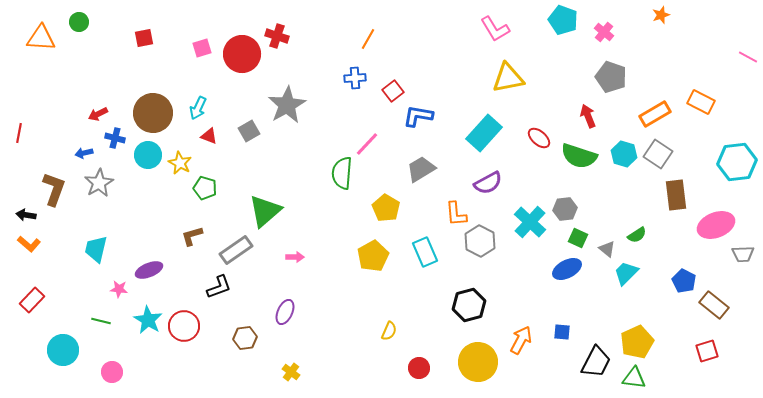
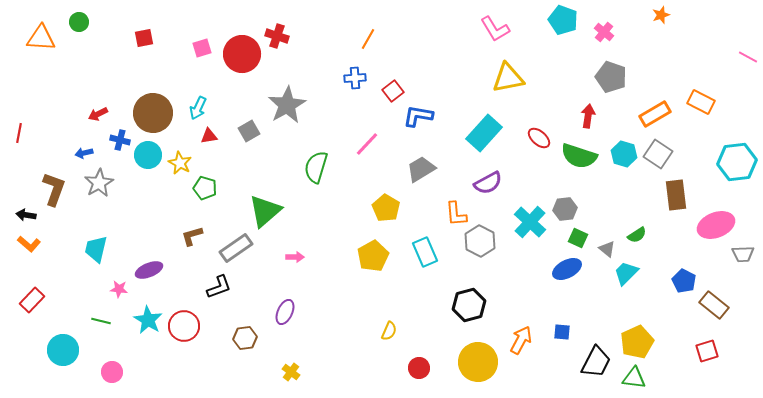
red arrow at (588, 116): rotated 30 degrees clockwise
red triangle at (209, 136): rotated 30 degrees counterclockwise
blue cross at (115, 138): moved 5 px right, 2 px down
green semicircle at (342, 173): moved 26 px left, 6 px up; rotated 12 degrees clockwise
gray rectangle at (236, 250): moved 2 px up
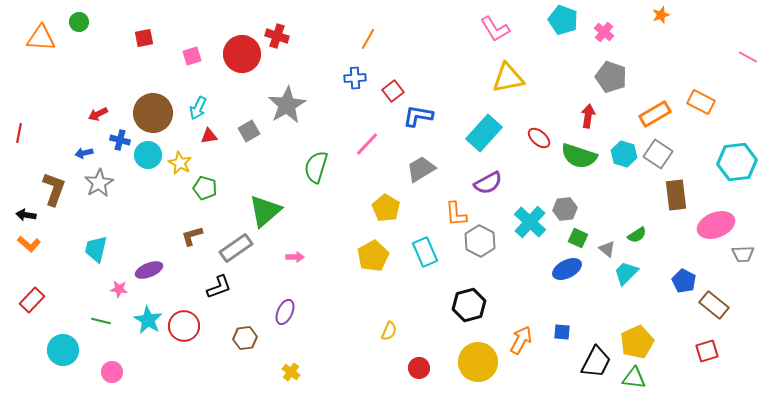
pink square at (202, 48): moved 10 px left, 8 px down
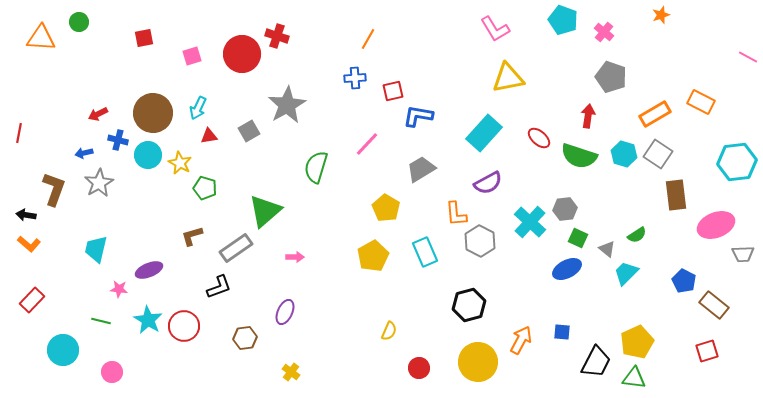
red square at (393, 91): rotated 25 degrees clockwise
blue cross at (120, 140): moved 2 px left
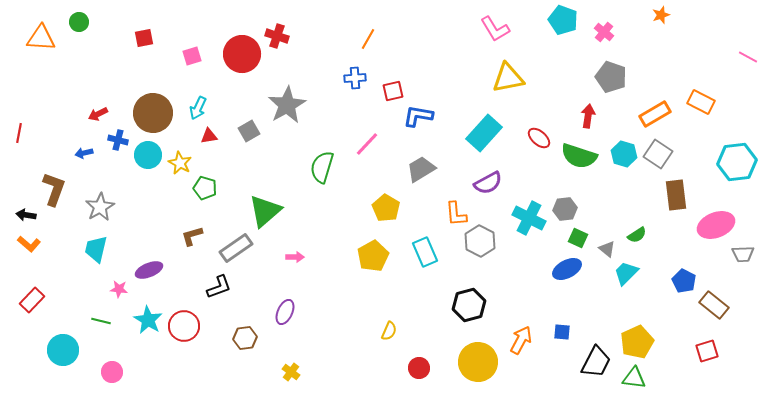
green semicircle at (316, 167): moved 6 px right
gray star at (99, 183): moved 1 px right, 24 px down
cyan cross at (530, 222): moved 1 px left, 4 px up; rotated 16 degrees counterclockwise
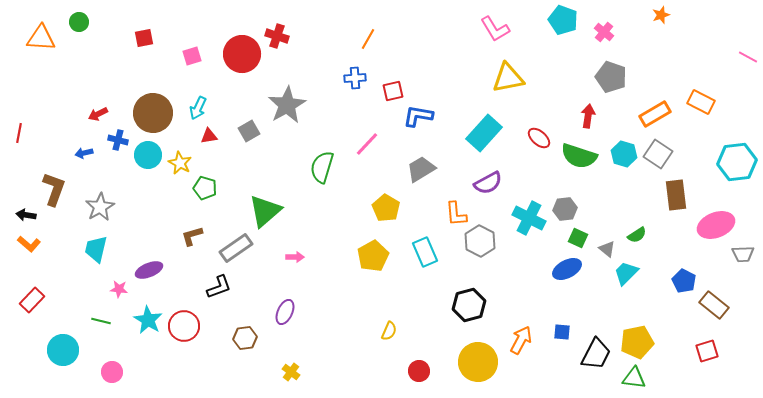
yellow pentagon at (637, 342): rotated 12 degrees clockwise
black trapezoid at (596, 362): moved 8 px up
red circle at (419, 368): moved 3 px down
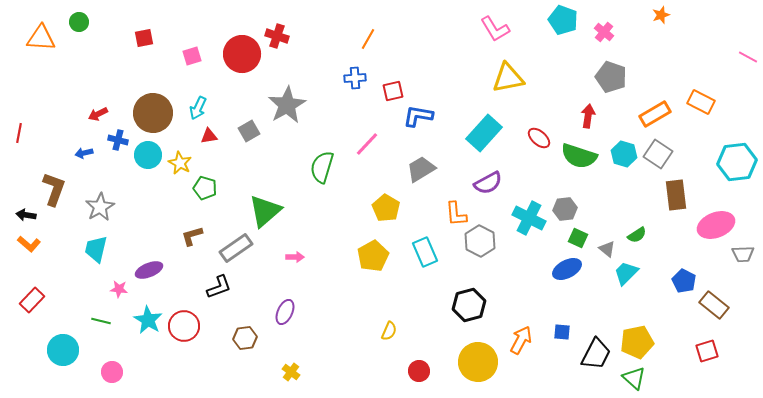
green triangle at (634, 378): rotated 35 degrees clockwise
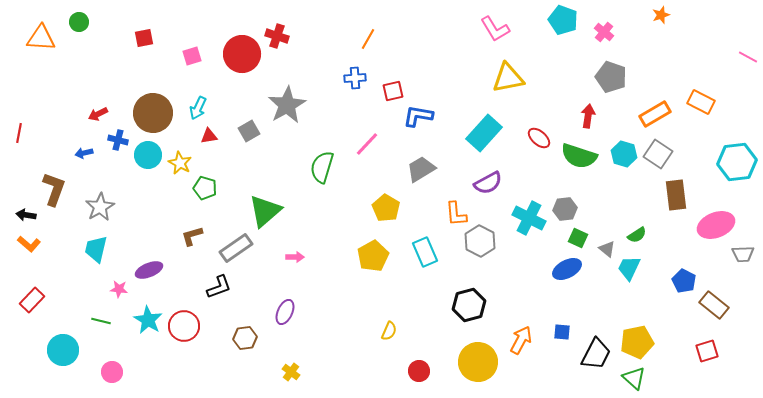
cyan trapezoid at (626, 273): moved 3 px right, 5 px up; rotated 20 degrees counterclockwise
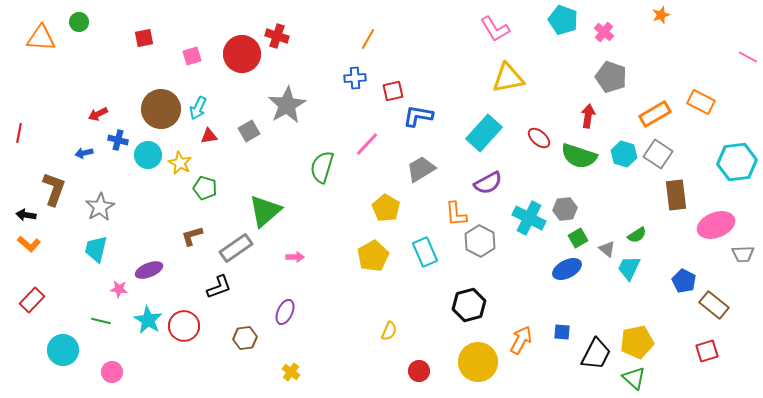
brown circle at (153, 113): moved 8 px right, 4 px up
green square at (578, 238): rotated 36 degrees clockwise
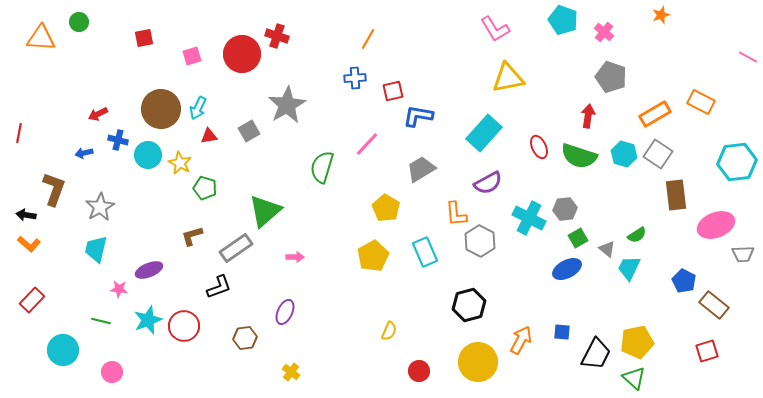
red ellipse at (539, 138): moved 9 px down; rotated 25 degrees clockwise
cyan star at (148, 320): rotated 20 degrees clockwise
